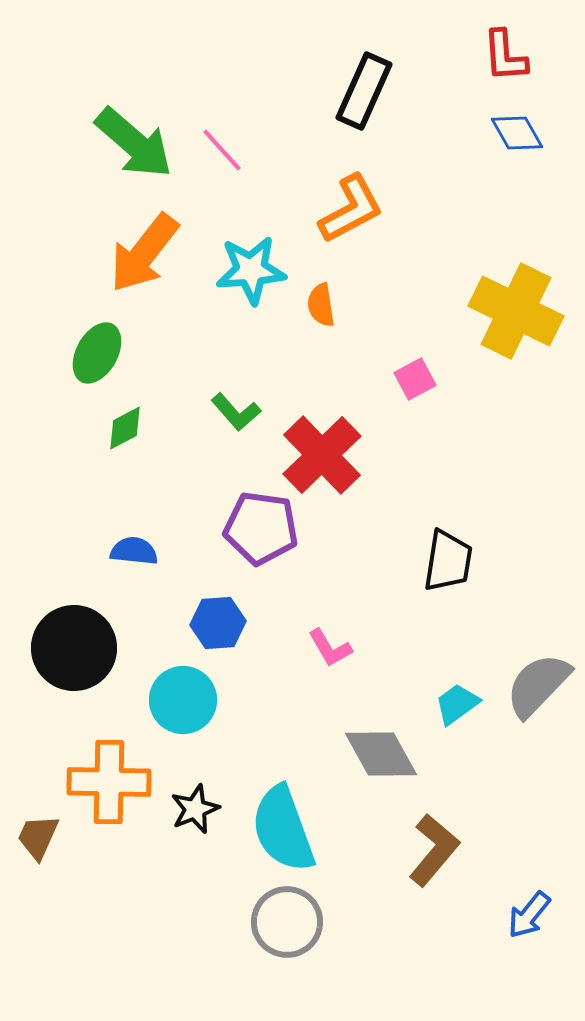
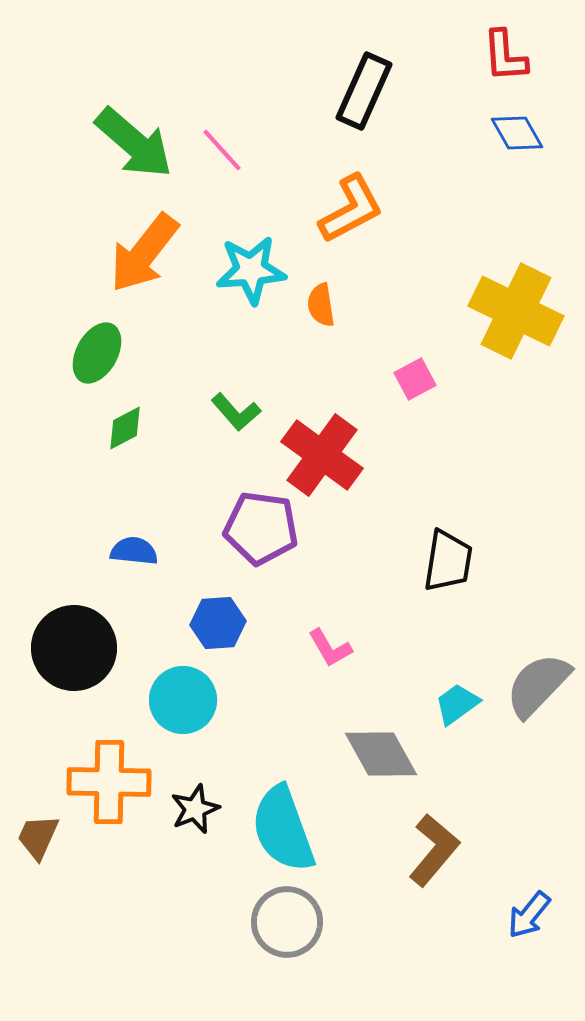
red cross: rotated 10 degrees counterclockwise
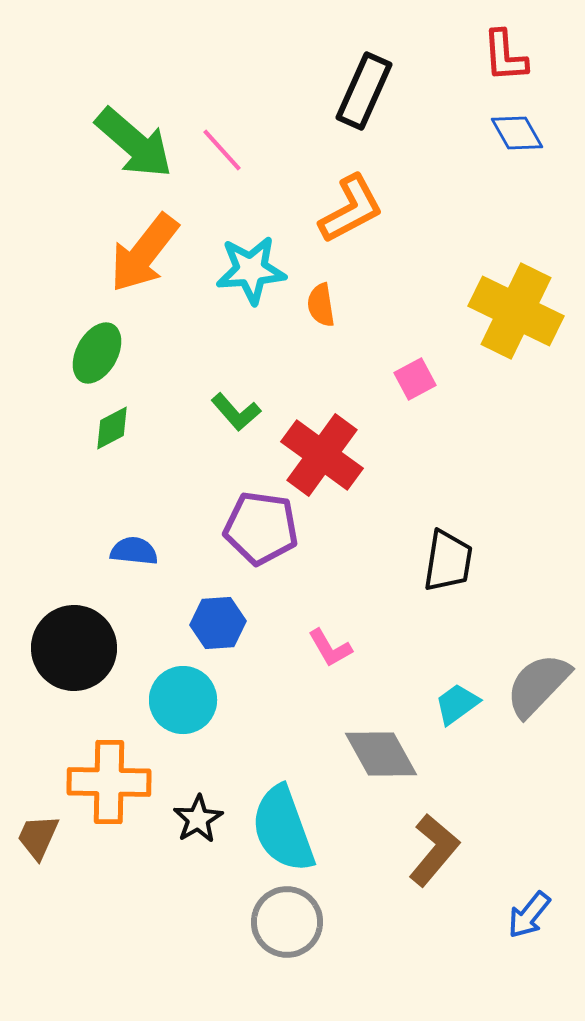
green diamond: moved 13 px left
black star: moved 3 px right, 10 px down; rotated 9 degrees counterclockwise
